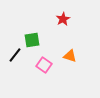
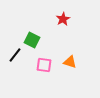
green square: rotated 35 degrees clockwise
orange triangle: moved 6 px down
pink square: rotated 28 degrees counterclockwise
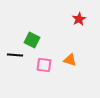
red star: moved 16 px right
black line: rotated 56 degrees clockwise
orange triangle: moved 2 px up
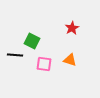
red star: moved 7 px left, 9 px down
green square: moved 1 px down
pink square: moved 1 px up
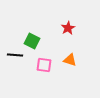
red star: moved 4 px left
pink square: moved 1 px down
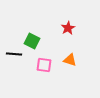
black line: moved 1 px left, 1 px up
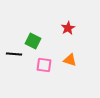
green square: moved 1 px right
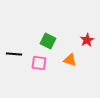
red star: moved 19 px right, 12 px down
green square: moved 15 px right
pink square: moved 5 px left, 2 px up
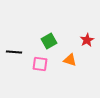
green square: moved 1 px right; rotated 35 degrees clockwise
black line: moved 2 px up
pink square: moved 1 px right, 1 px down
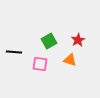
red star: moved 9 px left
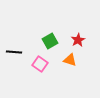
green square: moved 1 px right
pink square: rotated 28 degrees clockwise
